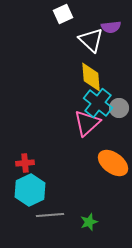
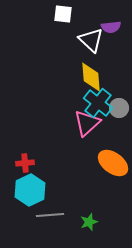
white square: rotated 30 degrees clockwise
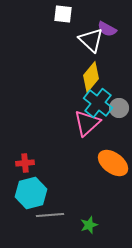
purple semicircle: moved 4 px left, 2 px down; rotated 36 degrees clockwise
yellow diamond: rotated 44 degrees clockwise
cyan hexagon: moved 1 px right, 3 px down; rotated 12 degrees clockwise
green star: moved 3 px down
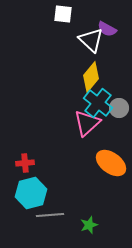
orange ellipse: moved 2 px left
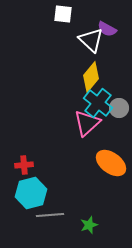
red cross: moved 1 px left, 2 px down
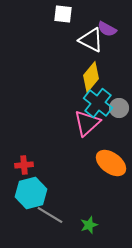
white triangle: rotated 16 degrees counterclockwise
gray line: rotated 36 degrees clockwise
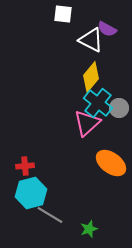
red cross: moved 1 px right, 1 px down
green star: moved 4 px down
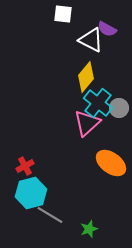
yellow diamond: moved 5 px left
red cross: rotated 24 degrees counterclockwise
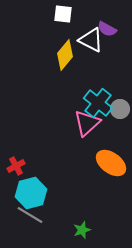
yellow diamond: moved 21 px left, 22 px up
gray circle: moved 1 px right, 1 px down
red cross: moved 9 px left
gray line: moved 20 px left
green star: moved 7 px left, 1 px down
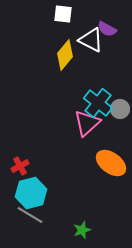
red cross: moved 4 px right
